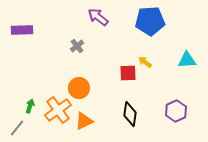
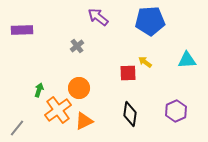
green arrow: moved 9 px right, 16 px up
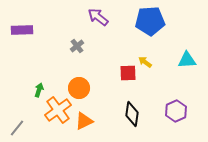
black diamond: moved 2 px right
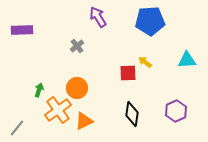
purple arrow: rotated 20 degrees clockwise
orange circle: moved 2 px left
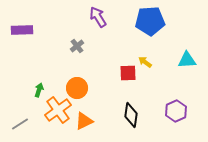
black diamond: moved 1 px left, 1 px down
gray line: moved 3 px right, 4 px up; rotated 18 degrees clockwise
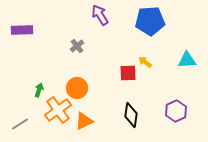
purple arrow: moved 2 px right, 2 px up
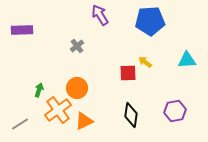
purple hexagon: moved 1 px left; rotated 15 degrees clockwise
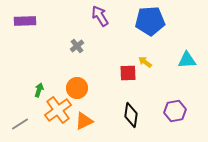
purple arrow: moved 1 px down
purple rectangle: moved 3 px right, 9 px up
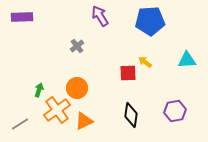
purple rectangle: moved 3 px left, 4 px up
orange cross: moved 1 px left
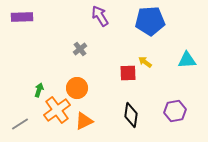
gray cross: moved 3 px right, 3 px down
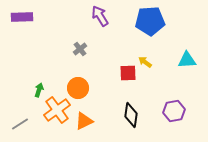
orange circle: moved 1 px right
purple hexagon: moved 1 px left
